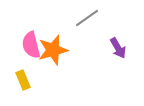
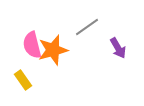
gray line: moved 9 px down
pink semicircle: moved 1 px right
yellow rectangle: rotated 12 degrees counterclockwise
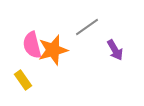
purple arrow: moved 3 px left, 2 px down
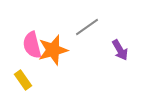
purple arrow: moved 5 px right
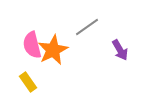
orange star: rotated 12 degrees counterclockwise
yellow rectangle: moved 5 px right, 2 px down
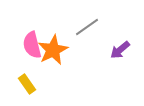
purple arrow: rotated 80 degrees clockwise
yellow rectangle: moved 1 px left, 2 px down
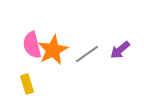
gray line: moved 27 px down
yellow rectangle: rotated 18 degrees clockwise
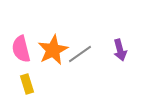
pink semicircle: moved 11 px left, 4 px down
purple arrow: rotated 65 degrees counterclockwise
gray line: moved 7 px left
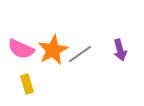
pink semicircle: rotated 52 degrees counterclockwise
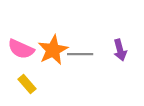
gray line: rotated 35 degrees clockwise
yellow rectangle: rotated 24 degrees counterclockwise
